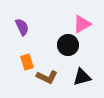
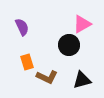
black circle: moved 1 px right
black triangle: moved 3 px down
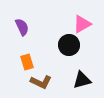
brown L-shape: moved 6 px left, 5 px down
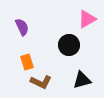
pink triangle: moved 5 px right, 5 px up
